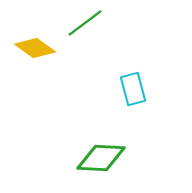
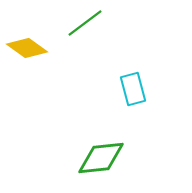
yellow diamond: moved 8 px left
green diamond: rotated 9 degrees counterclockwise
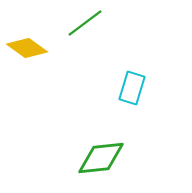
cyan rectangle: moved 1 px left, 1 px up; rotated 32 degrees clockwise
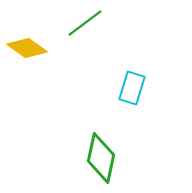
green diamond: rotated 72 degrees counterclockwise
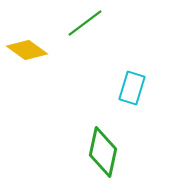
yellow diamond: moved 2 px down
green diamond: moved 2 px right, 6 px up
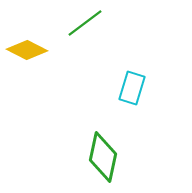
yellow diamond: rotated 9 degrees counterclockwise
green diamond: moved 5 px down
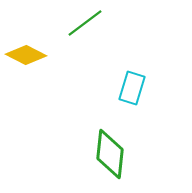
yellow diamond: moved 1 px left, 5 px down
green diamond: moved 7 px right, 3 px up; rotated 6 degrees counterclockwise
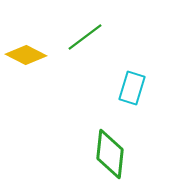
green line: moved 14 px down
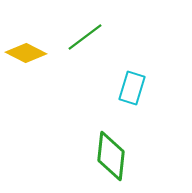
yellow diamond: moved 2 px up
green diamond: moved 1 px right, 2 px down
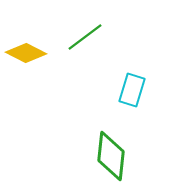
cyan rectangle: moved 2 px down
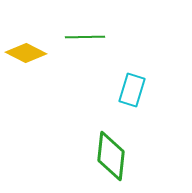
green line: rotated 36 degrees clockwise
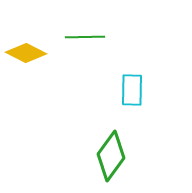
cyan rectangle: rotated 16 degrees counterclockwise
green diamond: rotated 30 degrees clockwise
